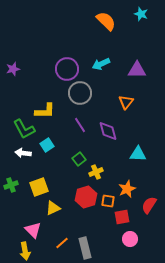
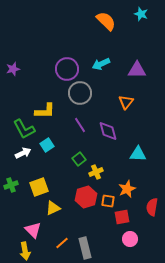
white arrow: rotated 147 degrees clockwise
red semicircle: moved 3 px right, 2 px down; rotated 24 degrees counterclockwise
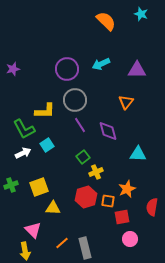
gray circle: moved 5 px left, 7 px down
green square: moved 4 px right, 2 px up
yellow triangle: rotated 28 degrees clockwise
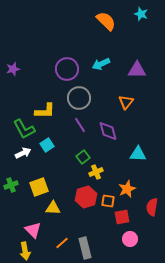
gray circle: moved 4 px right, 2 px up
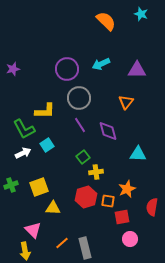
yellow cross: rotated 16 degrees clockwise
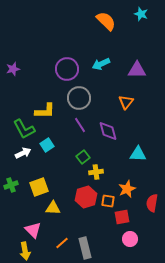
red semicircle: moved 4 px up
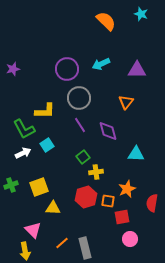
cyan triangle: moved 2 px left
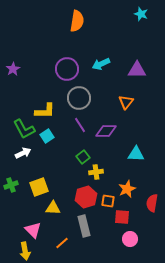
orange semicircle: moved 29 px left; rotated 55 degrees clockwise
purple star: rotated 16 degrees counterclockwise
purple diamond: moved 2 px left; rotated 75 degrees counterclockwise
cyan square: moved 9 px up
red square: rotated 14 degrees clockwise
gray rectangle: moved 1 px left, 22 px up
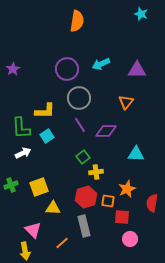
green L-shape: moved 3 px left, 1 px up; rotated 25 degrees clockwise
